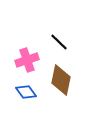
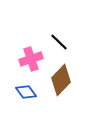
pink cross: moved 4 px right, 1 px up
brown diamond: rotated 32 degrees clockwise
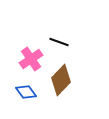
black line: rotated 24 degrees counterclockwise
pink cross: rotated 15 degrees counterclockwise
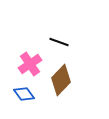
pink cross: moved 1 px left, 5 px down
blue diamond: moved 2 px left, 2 px down
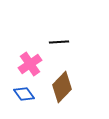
black line: rotated 24 degrees counterclockwise
brown diamond: moved 1 px right, 7 px down
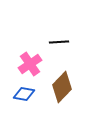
blue diamond: rotated 45 degrees counterclockwise
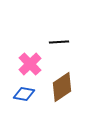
pink cross: rotated 10 degrees counterclockwise
brown diamond: rotated 12 degrees clockwise
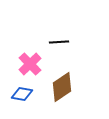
blue diamond: moved 2 px left
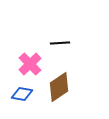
black line: moved 1 px right, 1 px down
brown diamond: moved 3 px left
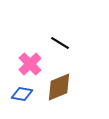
black line: rotated 36 degrees clockwise
brown diamond: rotated 12 degrees clockwise
